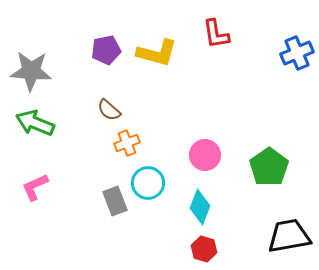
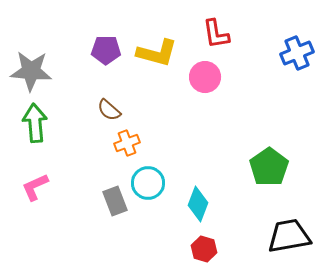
purple pentagon: rotated 12 degrees clockwise
green arrow: rotated 63 degrees clockwise
pink circle: moved 78 px up
cyan diamond: moved 2 px left, 3 px up
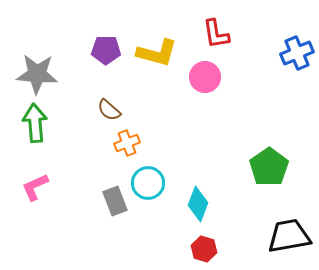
gray star: moved 6 px right, 3 px down
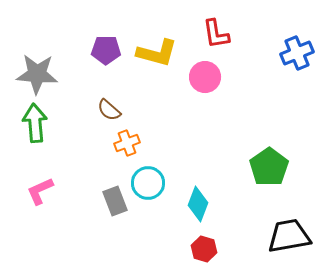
pink L-shape: moved 5 px right, 4 px down
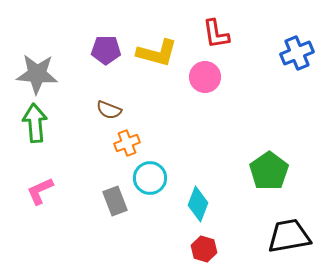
brown semicircle: rotated 20 degrees counterclockwise
green pentagon: moved 4 px down
cyan circle: moved 2 px right, 5 px up
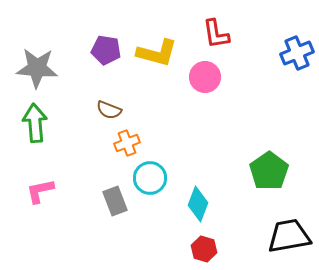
purple pentagon: rotated 8 degrees clockwise
gray star: moved 6 px up
pink L-shape: rotated 12 degrees clockwise
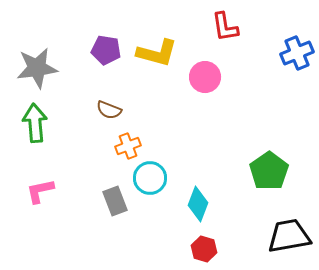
red L-shape: moved 9 px right, 7 px up
gray star: rotated 12 degrees counterclockwise
orange cross: moved 1 px right, 3 px down
